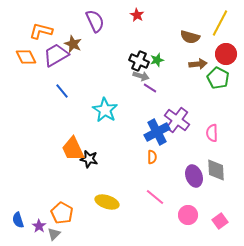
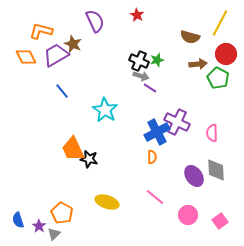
purple cross: moved 2 px down; rotated 10 degrees counterclockwise
purple ellipse: rotated 15 degrees counterclockwise
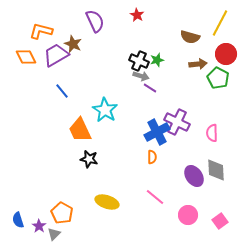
orange trapezoid: moved 7 px right, 19 px up
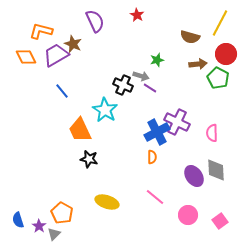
black cross: moved 16 px left, 24 px down
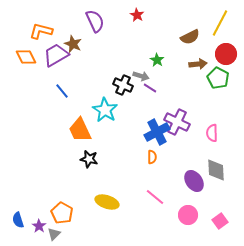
brown semicircle: rotated 42 degrees counterclockwise
green star: rotated 24 degrees counterclockwise
purple ellipse: moved 5 px down
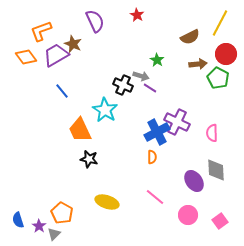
orange L-shape: rotated 35 degrees counterclockwise
orange diamond: rotated 10 degrees counterclockwise
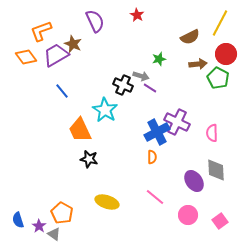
green star: moved 2 px right, 1 px up; rotated 24 degrees clockwise
gray triangle: rotated 40 degrees counterclockwise
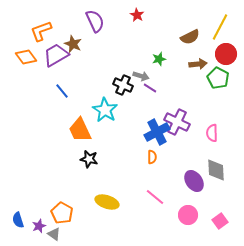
yellow line: moved 4 px down
purple star: rotated 16 degrees clockwise
